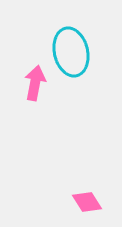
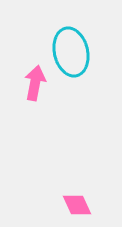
pink diamond: moved 10 px left, 3 px down; rotated 8 degrees clockwise
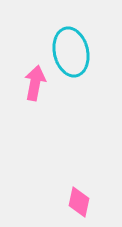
pink diamond: moved 2 px right, 3 px up; rotated 36 degrees clockwise
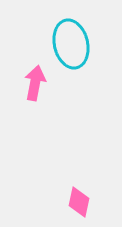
cyan ellipse: moved 8 px up
